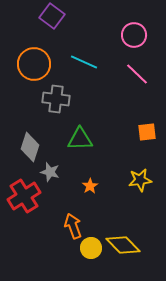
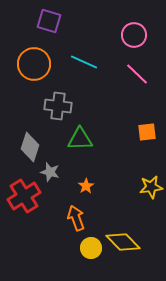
purple square: moved 3 px left, 5 px down; rotated 20 degrees counterclockwise
gray cross: moved 2 px right, 7 px down
yellow star: moved 11 px right, 7 px down
orange star: moved 4 px left
orange arrow: moved 3 px right, 8 px up
yellow diamond: moved 3 px up
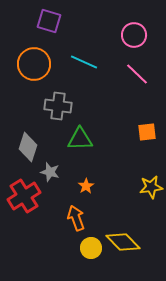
gray diamond: moved 2 px left
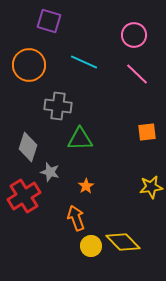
orange circle: moved 5 px left, 1 px down
yellow circle: moved 2 px up
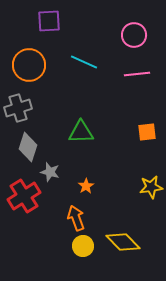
purple square: rotated 20 degrees counterclockwise
pink line: rotated 50 degrees counterclockwise
gray cross: moved 40 px left, 2 px down; rotated 24 degrees counterclockwise
green triangle: moved 1 px right, 7 px up
yellow circle: moved 8 px left
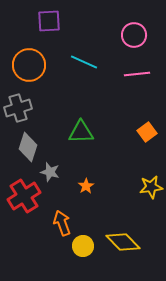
orange square: rotated 30 degrees counterclockwise
orange arrow: moved 14 px left, 5 px down
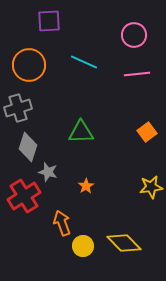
gray star: moved 2 px left
yellow diamond: moved 1 px right, 1 px down
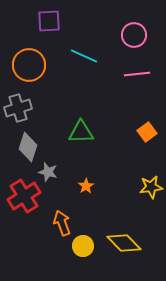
cyan line: moved 6 px up
